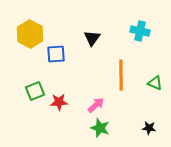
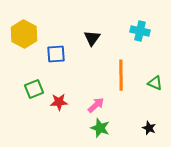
yellow hexagon: moved 6 px left
green square: moved 1 px left, 2 px up
black star: rotated 16 degrees clockwise
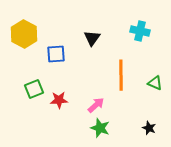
red star: moved 2 px up
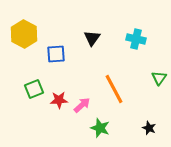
cyan cross: moved 4 px left, 8 px down
orange line: moved 7 px left, 14 px down; rotated 28 degrees counterclockwise
green triangle: moved 4 px right, 5 px up; rotated 42 degrees clockwise
pink arrow: moved 14 px left
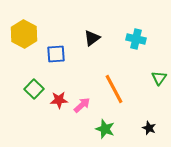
black triangle: rotated 18 degrees clockwise
green square: rotated 24 degrees counterclockwise
green star: moved 5 px right, 1 px down
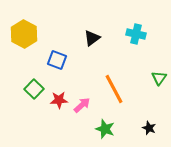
cyan cross: moved 5 px up
blue square: moved 1 px right, 6 px down; rotated 24 degrees clockwise
